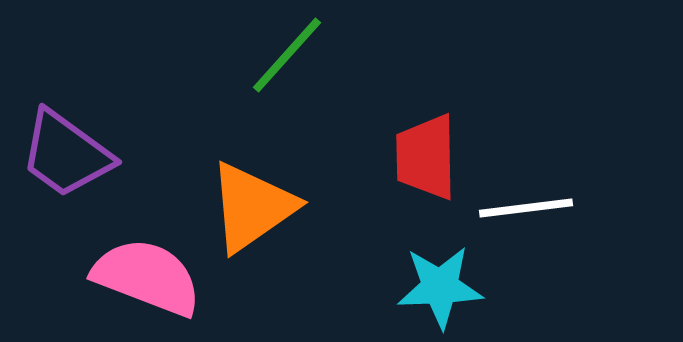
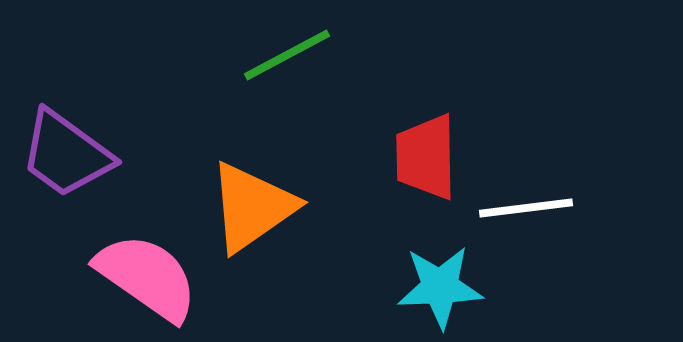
green line: rotated 20 degrees clockwise
pink semicircle: rotated 14 degrees clockwise
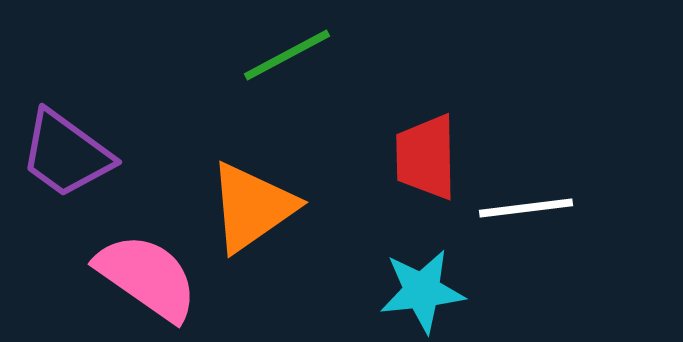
cyan star: moved 18 px left, 4 px down; rotated 4 degrees counterclockwise
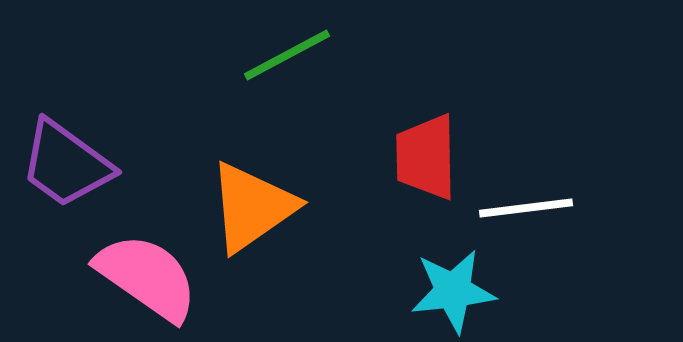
purple trapezoid: moved 10 px down
cyan star: moved 31 px right
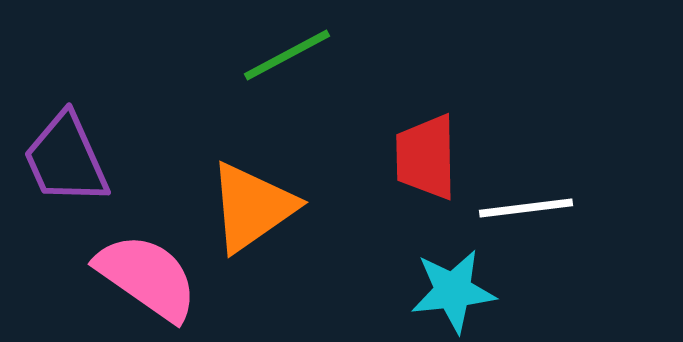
purple trapezoid: moved 5 px up; rotated 30 degrees clockwise
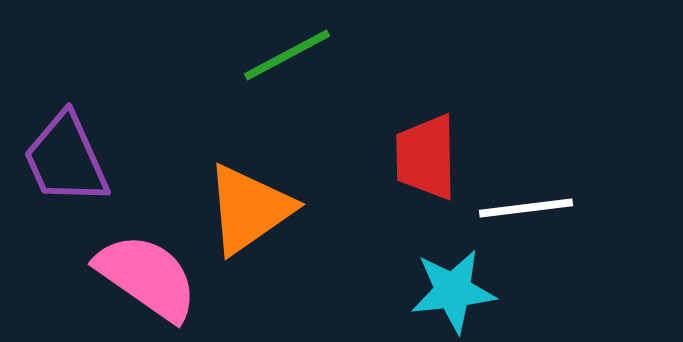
orange triangle: moved 3 px left, 2 px down
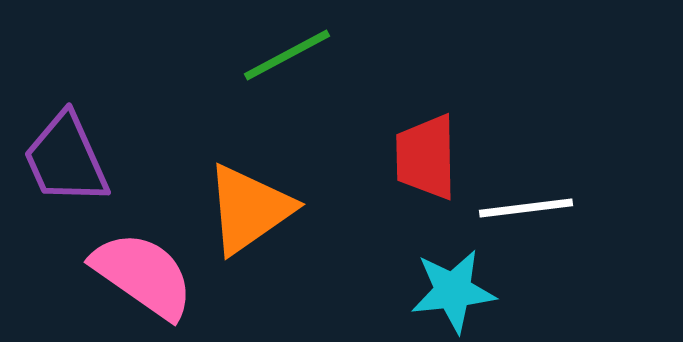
pink semicircle: moved 4 px left, 2 px up
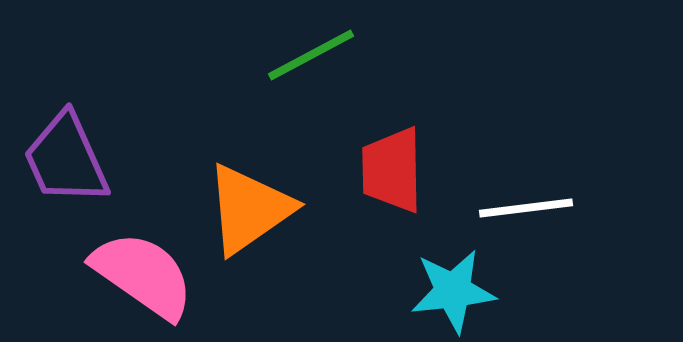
green line: moved 24 px right
red trapezoid: moved 34 px left, 13 px down
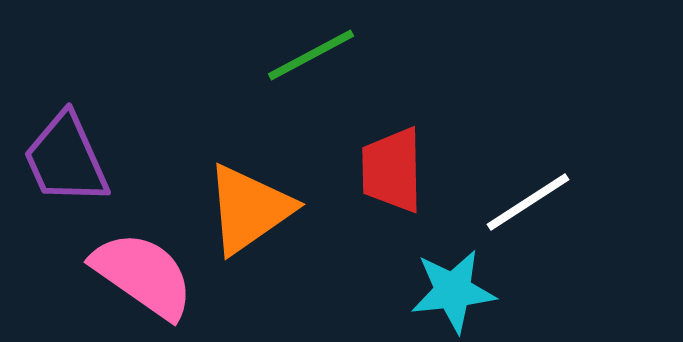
white line: moved 2 px right, 6 px up; rotated 26 degrees counterclockwise
